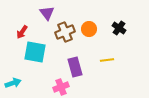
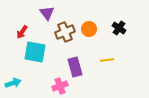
pink cross: moved 1 px left, 1 px up
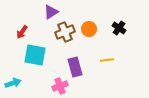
purple triangle: moved 4 px right, 1 px up; rotated 35 degrees clockwise
cyan square: moved 3 px down
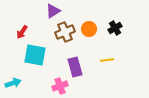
purple triangle: moved 2 px right, 1 px up
black cross: moved 4 px left; rotated 24 degrees clockwise
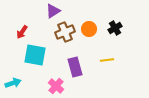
pink cross: moved 4 px left; rotated 28 degrees counterclockwise
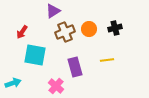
black cross: rotated 16 degrees clockwise
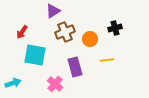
orange circle: moved 1 px right, 10 px down
pink cross: moved 1 px left, 2 px up
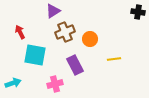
black cross: moved 23 px right, 16 px up; rotated 24 degrees clockwise
red arrow: moved 2 px left; rotated 120 degrees clockwise
yellow line: moved 7 px right, 1 px up
purple rectangle: moved 2 px up; rotated 12 degrees counterclockwise
pink cross: rotated 35 degrees clockwise
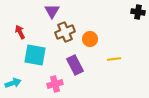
purple triangle: moved 1 px left; rotated 28 degrees counterclockwise
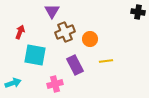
red arrow: rotated 48 degrees clockwise
yellow line: moved 8 px left, 2 px down
